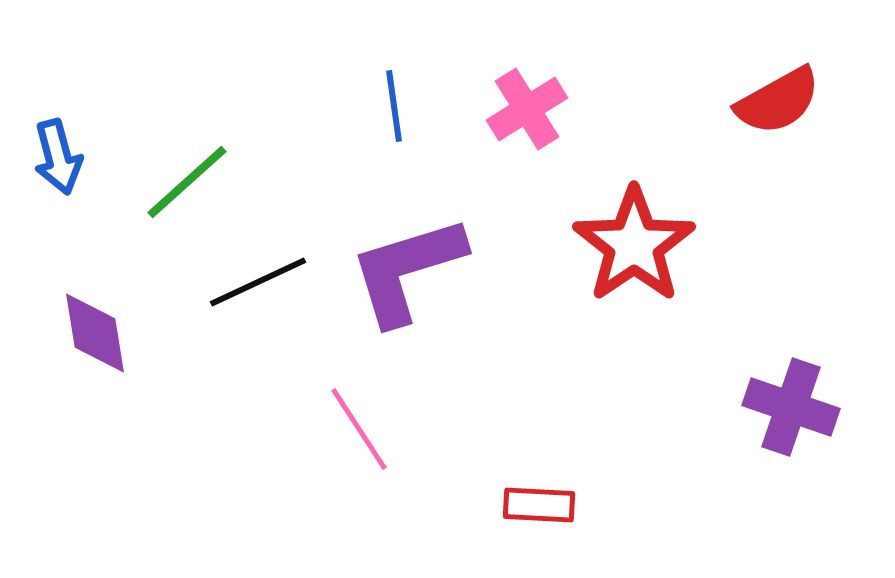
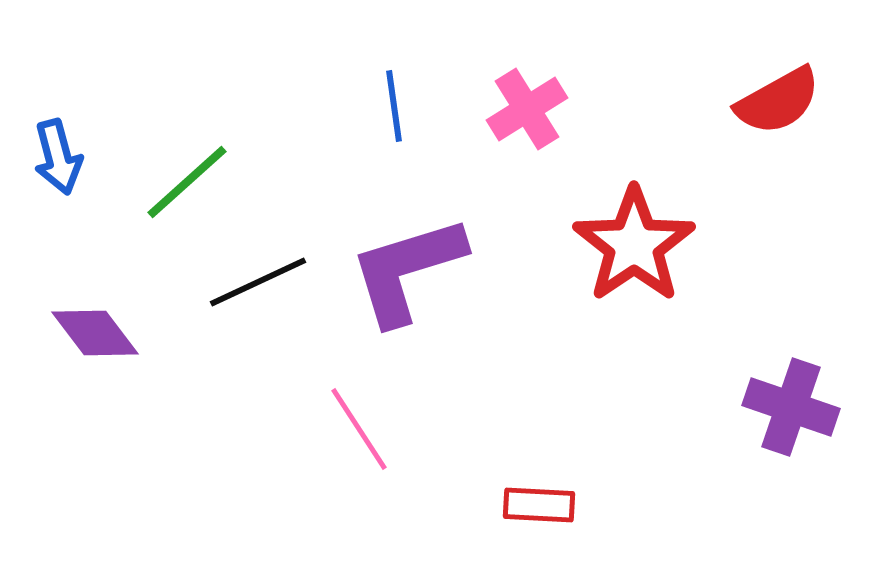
purple diamond: rotated 28 degrees counterclockwise
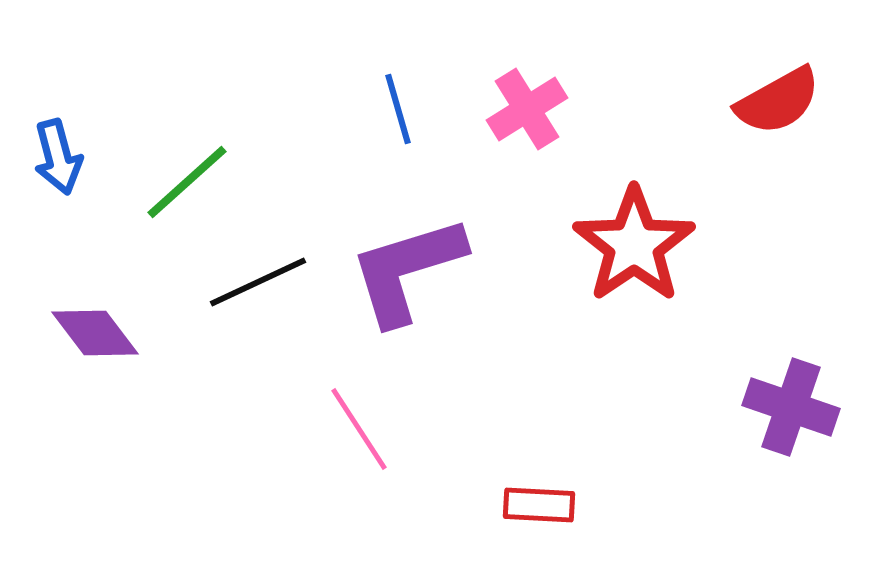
blue line: moved 4 px right, 3 px down; rotated 8 degrees counterclockwise
